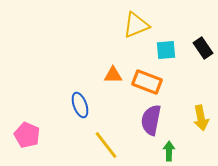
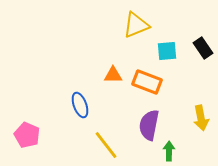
cyan square: moved 1 px right, 1 px down
purple semicircle: moved 2 px left, 5 px down
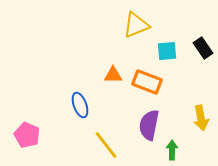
green arrow: moved 3 px right, 1 px up
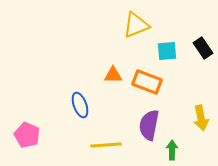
yellow line: rotated 56 degrees counterclockwise
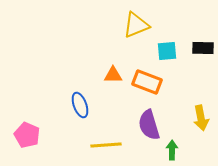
black rectangle: rotated 55 degrees counterclockwise
purple semicircle: rotated 28 degrees counterclockwise
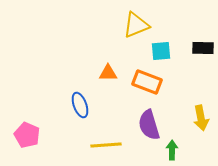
cyan square: moved 6 px left
orange triangle: moved 5 px left, 2 px up
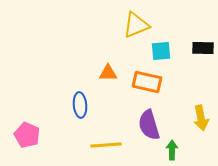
orange rectangle: rotated 8 degrees counterclockwise
blue ellipse: rotated 15 degrees clockwise
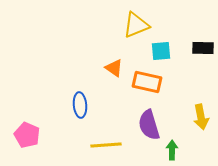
orange triangle: moved 6 px right, 5 px up; rotated 36 degrees clockwise
yellow arrow: moved 1 px up
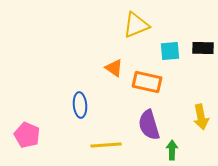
cyan square: moved 9 px right
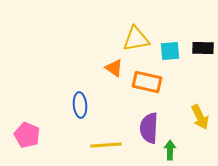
yellow triangle: moved 14 px down; rotated 12 degrees clockwise
yellow arrow: moved 1 px left; rotated 15 degrees counterclockwise
purple semicircle: moved 3 px down; rotated 20 degrees clockwise
green arrow: moved 2 px left
